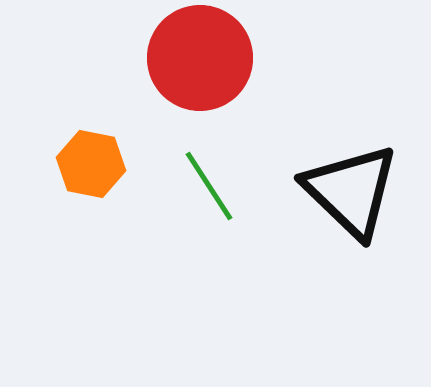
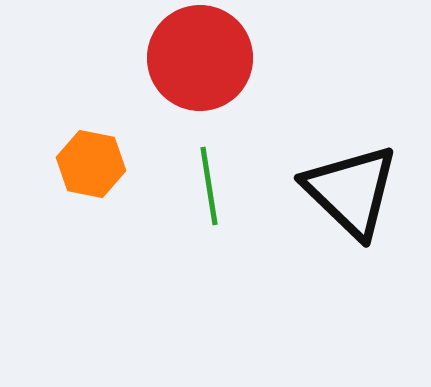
green line: rotated 24 degrees clockwise
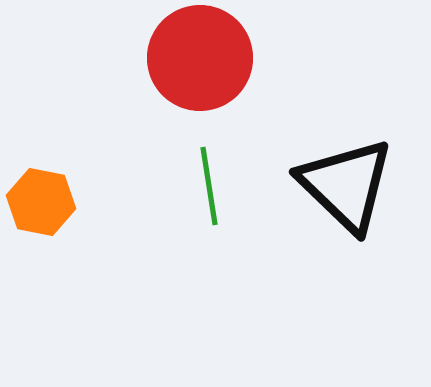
orange hexagon: moved 50 px left, 38 px down
black triangle: moved 5 px left, 6 px up
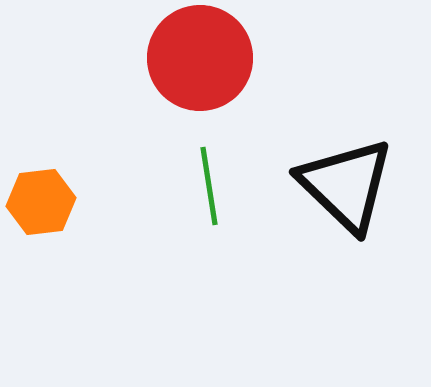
orange hexagon: rotated 18 degrees counterclockwise
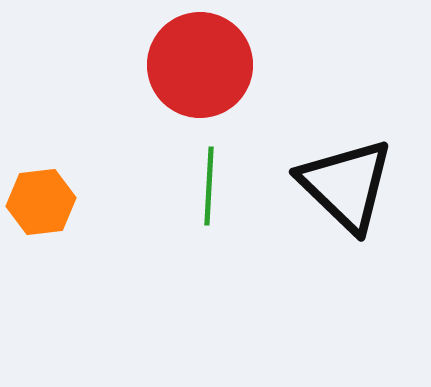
red circle: moved 7 px down
green line: rotated 12 degrees clockwise
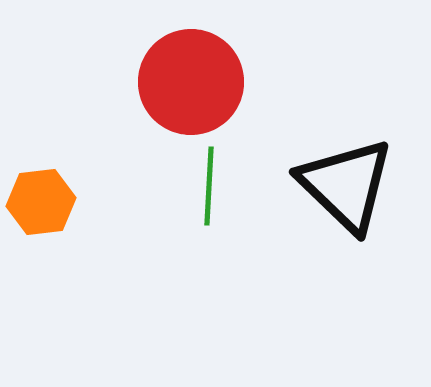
red circle: moved 9 px left, 17 px down
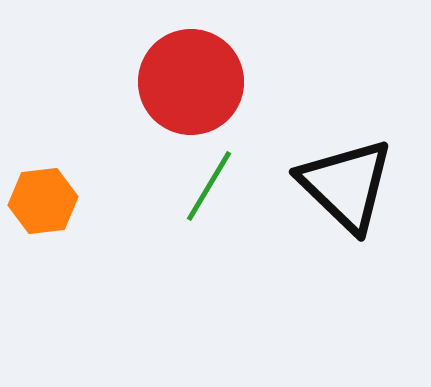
green line: rotated 28 degrees clockwise
orange hexagon: moved 2 px right, 1 px up
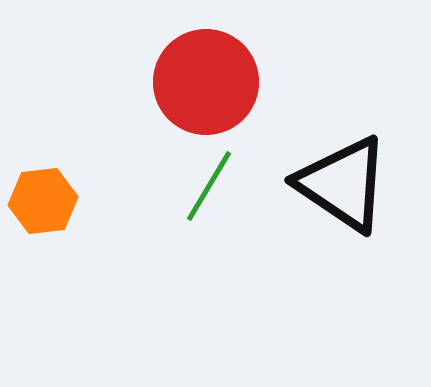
red circle: moved 15 px right
black triangle: moved 3 px left, 1 px up; rotated 10 degrees counterclockwise
